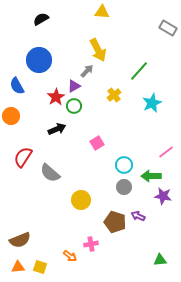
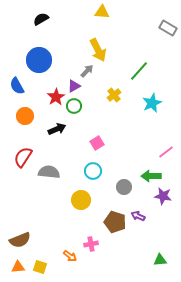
orange circle: moved 14 px right
cyan circle: moved 31 px left, 6 px down
gray semicircle: moved 1 px left, 1 px up; rotated 145 degrees clockwise
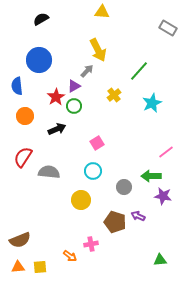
blue semicircle: rotated 24 degrees clockwise
yellow square: rotated 24 degrees counterclockwise
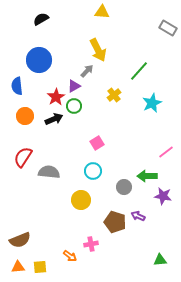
black arrow: moved 3 px left, 10 px up
green arrow: moved 4 px left
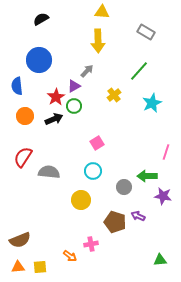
gray rectangle: moved 22 px left, 4 px down
yellow arrow: moved 9 px up; rotated 25 degrees clockwise
pink line: rotated 35 degrees counterclockwise
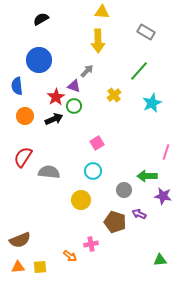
purple triangle: rotated 48 degrees clockwise
gray circle: moved 3 px down
purple arrow: moved 1 px right, 2 px up
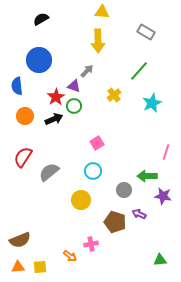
gray semicircle: rotated 45 degrees counterclockwise
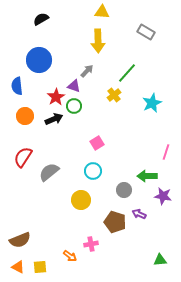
green line: moved 12 px left, 2 px down
orange triangle: rotated 32 degrees clockwise
